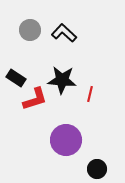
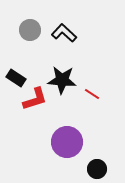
red line: moved 2 px right; rotated 70 degrees counterclockwise
purple circle: moved 1 px right, 2 px down
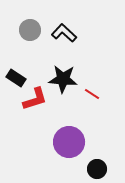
black star: moved 1 px right, 1 px up
purple circle: moved 2 px right
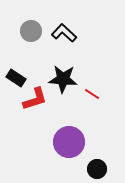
gray circle: moved 1 px right, 1 px down
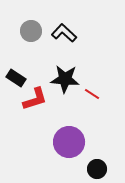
black star: moved 2 px right
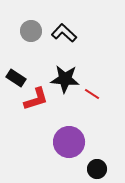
red L-shape: moved 1 px right
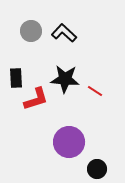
black rectangle: rotated 54 degrees clockwise
red line: moved 3 px right, 3 px up
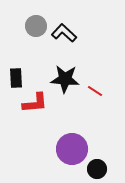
gray circle: moved 5 px right, 5 px up
red L-shape: moved 1 px left, 4 px down; rotated 12 degrees clockwise
purple circle: moved 3 px right, 7 px down
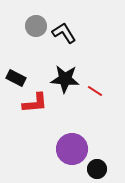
black L-shape: rotated 15 degrees clockwise
black rectangle: rotated 60 degrees counterclockwise
